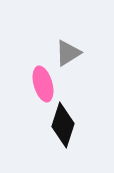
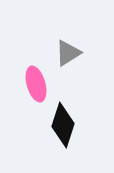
pink ellipse: moved 7 px left
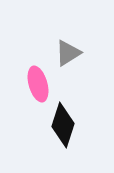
pink ellipse: moved 2 px right
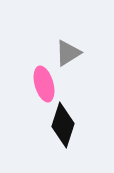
pink ellipse: moved 6 px right
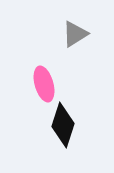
gray triangle: moved 7 px right, 19 px up
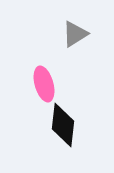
black diamond: rotated 12 degrees counterclockwise
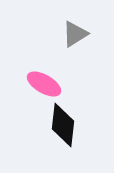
pink ellipse: rotated 44 degrees counterclockwise
